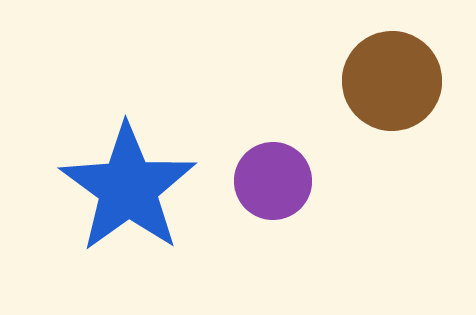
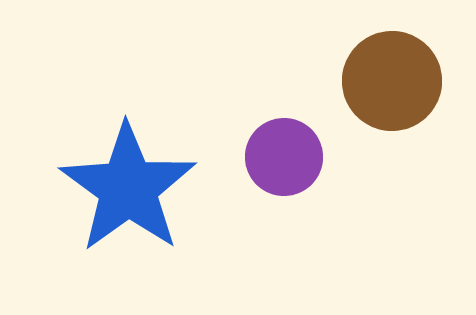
purple circle: moved 11 px right, 24 px up
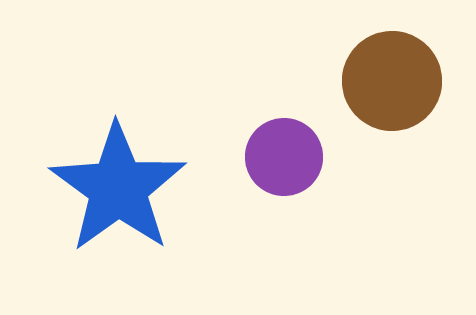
blue star: moved 10 px left
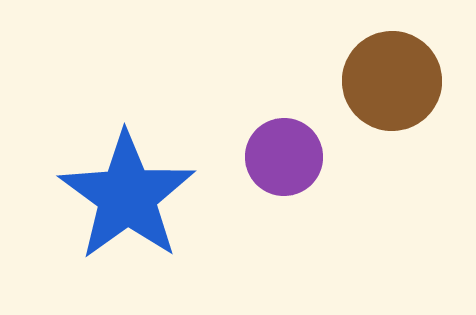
blue star: moved 9 px right, 8 px down
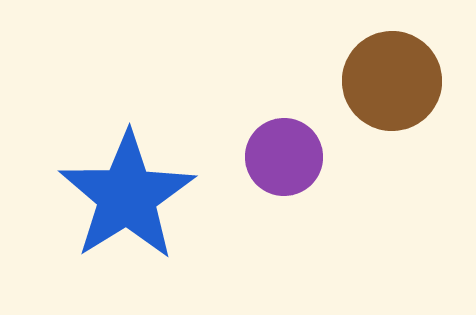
blue star: rotated 4 degrees clockwise
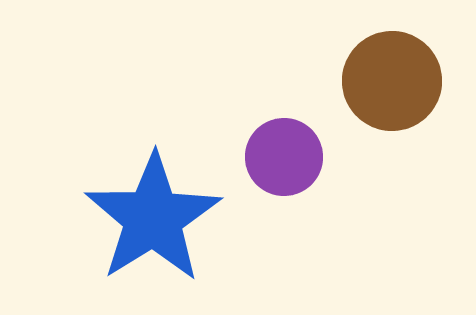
blue star: moved 26 px right, 22 px down
